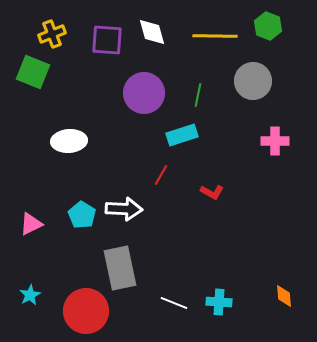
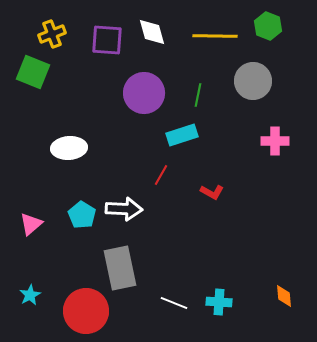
white ellipse: moved 7 px down
pink triangle: rotated 15 degrees counterclockwise
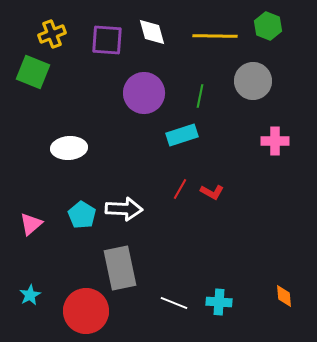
green line: moved 2 px right, 1 px down
red line: moved 19 px right, 14 px down
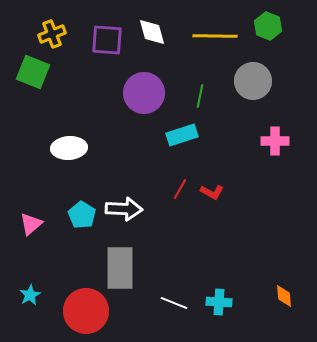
gray rectangle: rotated 12 degrees clockwise
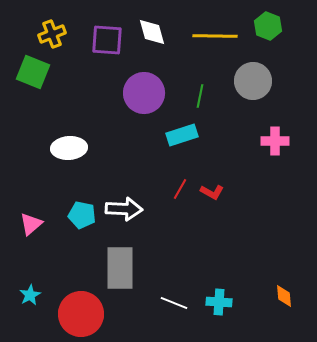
cyan pentagon: rotated 20 degrees counterclockwise
red circle: moved 5 px left, 3 px down
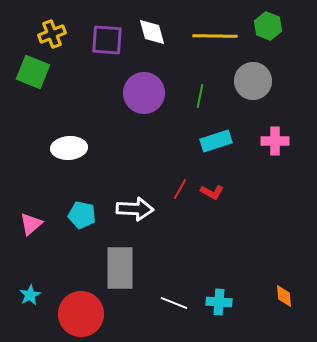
cyan rectangle: moved 34 px right, 6 px down
white arrow: moved 11 px right
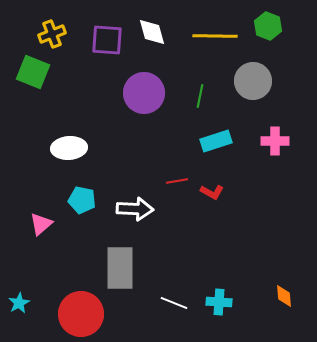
red line: moved 3 px left, 8 px up; rotated 50 degrees clockwise
cyan pentagon: moved 15 px up
pink triangle: moved 10 px right
cyan star: moved 11 px left, 8 px down
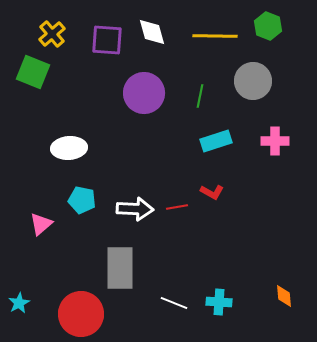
yellow cross: rotated 20 degrees counterclockwise
red line: moved 26 px down
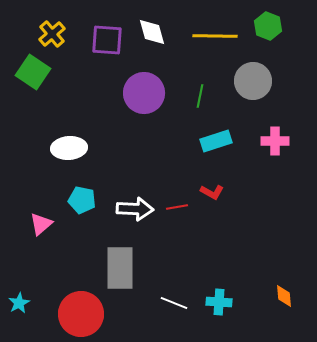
green square: rotated 12 degrees clockwise
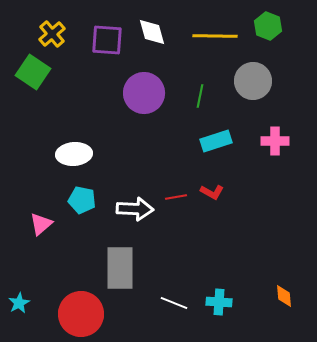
white ellipse: moved 5 px right, 6 px down
red line: moved 1 px left, 10 px up
